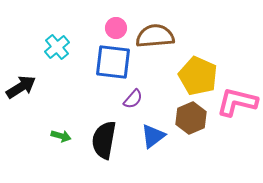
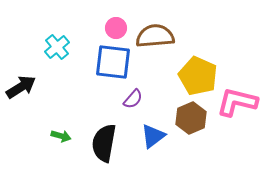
black semicircle: moved 3 px down
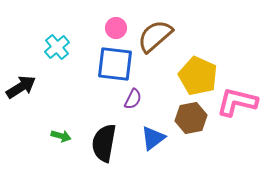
brown semicircle: rotated 36 degrees counterclockwise
blue square: moved 2 px right, 2 px down
purple semicircle: rotated 15 degrees counterclockwise
brown hexagon: rotated 12 degrees clockwise
blue triangle: moved 2 px down
